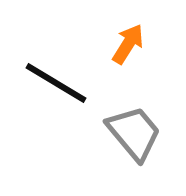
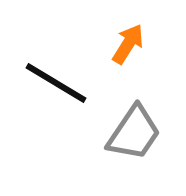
gray trapezoid: rotated 74 degrees clockwise
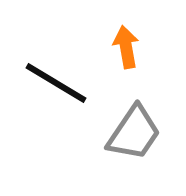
orange arrow: moved 2 px left, 3 px down; rotated 42 degrees counterclockwise
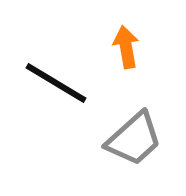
gray trapezoid: moved 6 px down; rotated 14 degrees clockwise
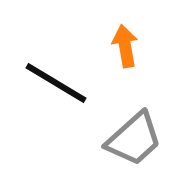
orange arrow: moved 1 px left, 1 px up
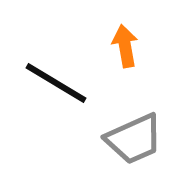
gray trapezoid: rotated 18 degrees clockwise
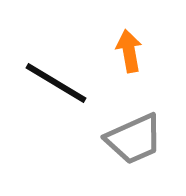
orange arrow: moved 4 px right, 5 px down
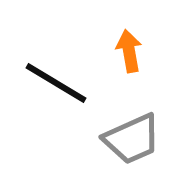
gray trapezoid: moved 2 px left
